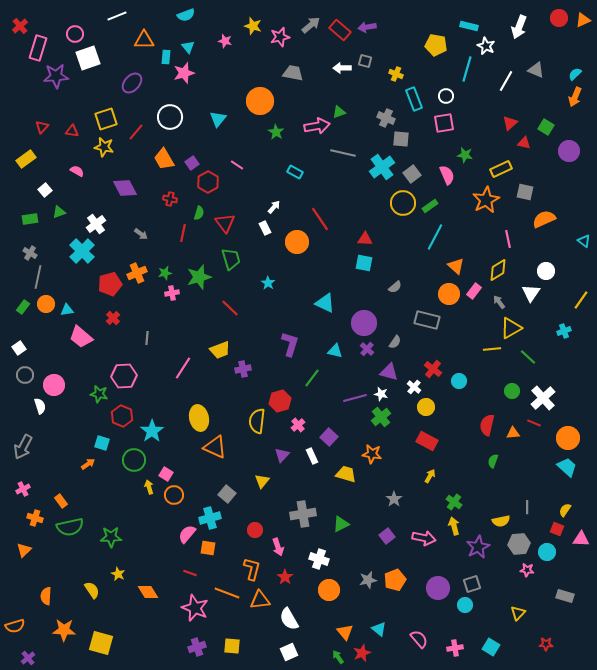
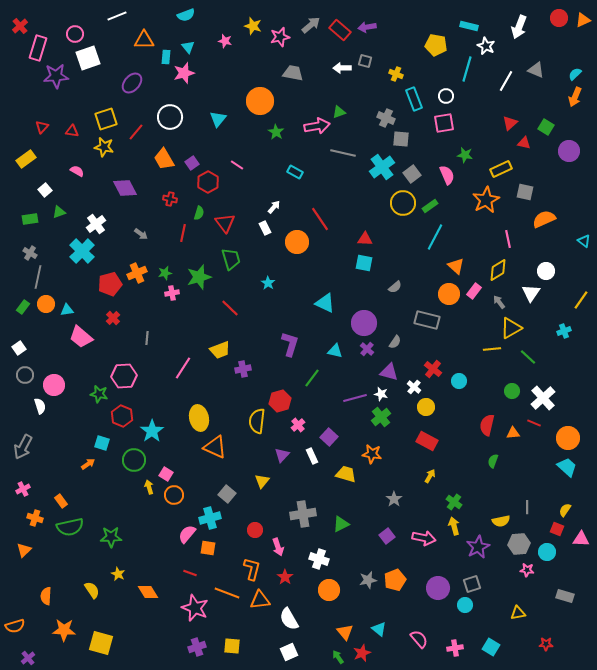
yellow triangle at (518, 613): rotated 35 degrees clockwise
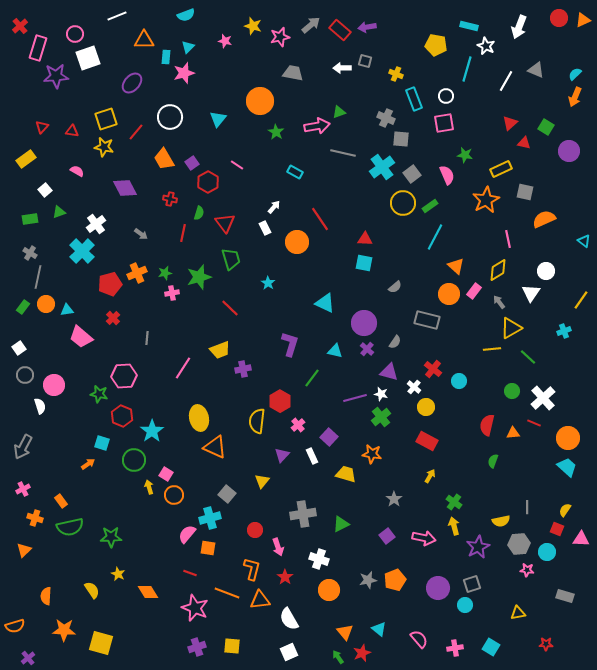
cyan triangle at (188, 47): rotated 24 degrees clockwise
red hexagon at (280, 401): rotated 15 degrees counterclockwise
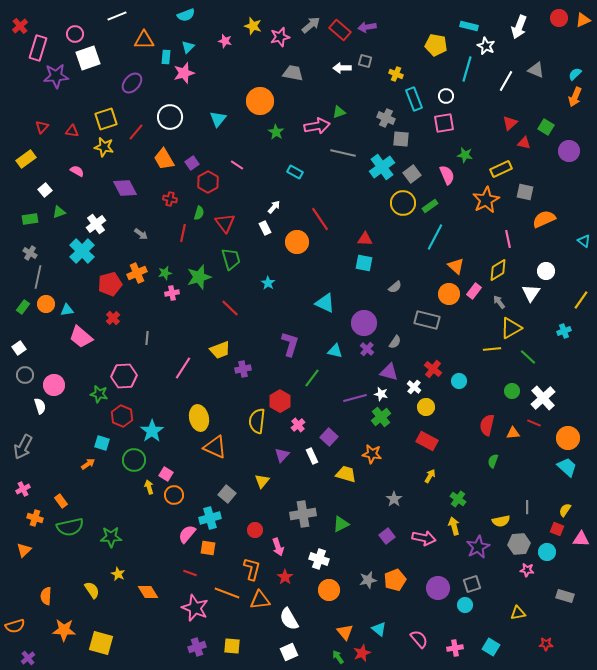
green cross at (454, 502): moved 4 px right, 3 px up
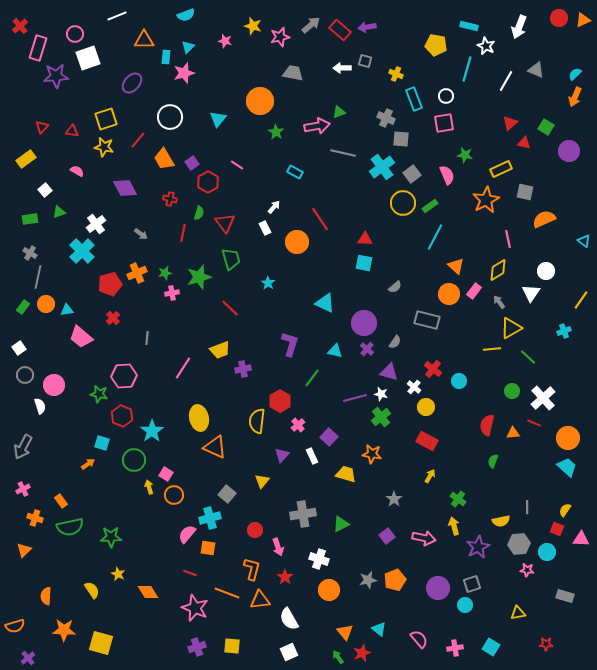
red line at (136, 132): moved 2 px right, 8 px down
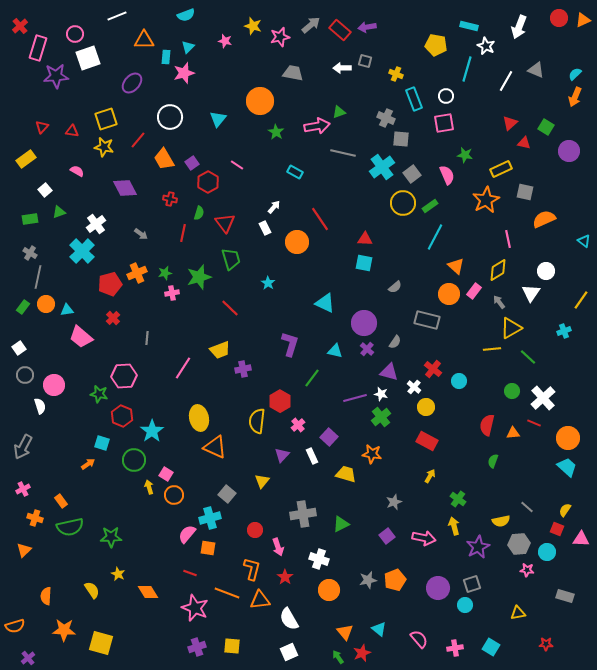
gray star at (394, 499): moved 3 px down; rotated 14 degrees clockwise
gray line at (527, 507): rotated 48 degrees counterclockwise
